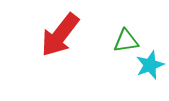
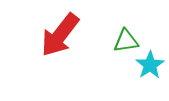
cyan star: rotated 12 degrees counterclockwise
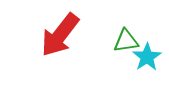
cyan star: moved 3 px left, 8 px up
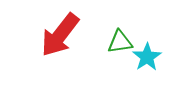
green triangle: moved 6 px left, 1 px down
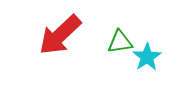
red arrow: rotated 9 degrees clockwise
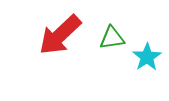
green triangle: moved 8 px left, 4 px up
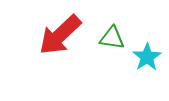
green triangle: rotated 16 degrees clockwise
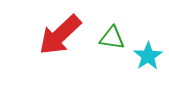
cyan star: moved 1 px right, 1 px up
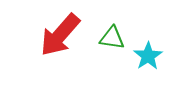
red arrow: rotated 6 degrees counterclockwise
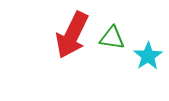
red arrow: moved 12 px right; rotated 15 degrees counterclockwise
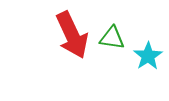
red arrow: rotated 51 degrees counterclockwise
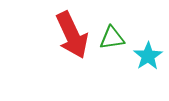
green triangle: rotated 16 degrees counterclockwise
